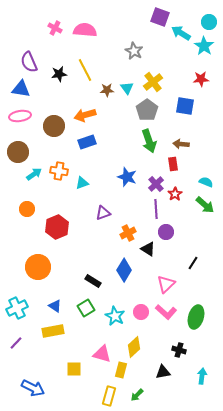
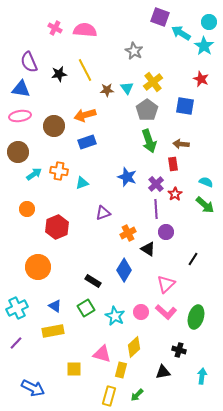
red star at (201, 79): rotated 28 degrees clockwise
black line at (193, 263): moved 4 px up
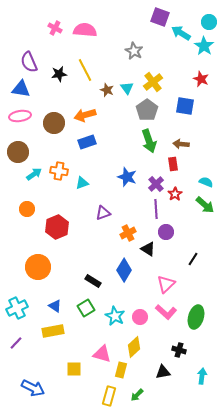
brown star at (107, 90): rotated 24 degrees clockwise
brown circle at (54, 126): moved 3 px up
pink circle at (141, 312): moved 1 px left, 5 px down
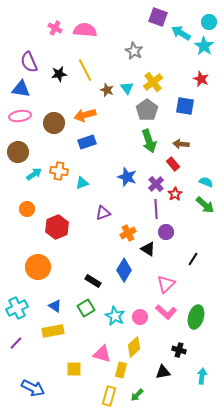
purple square at (160, 17): moved 2 px left
red rectangle at (173, 164): rotated 32 degrees counterclockwise
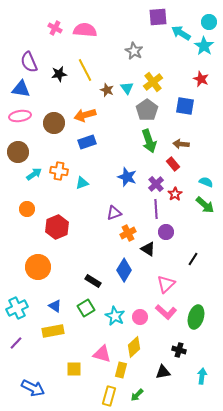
purple square at (158, 17): rotated 24 degrees counterclockwise
purple triangle at (103, 213): moved 11 px right
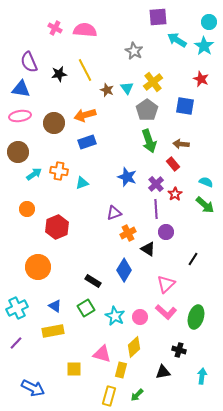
cyan arrow at (181, 33): moved 4 px left, 7 px down
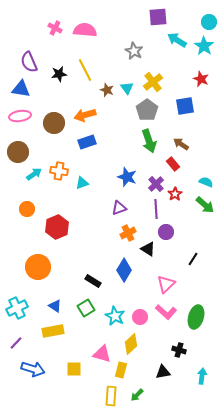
blue square at (185, 106): rotated 18 degrees counterclockwise
brown arrow at (181, 144): rotated 28 degrees clockwise
purple triangle at (114, 213): moved 5 px right, 5 px up
yellow diamond at (134, 347): moved 3 px left, 3 px up
blue arrow at (33, 388): moved 19 px up; rotated 10 degrees counterclockwise
yellow rectangle at (109, 396): moved 2 px right; rotated 12 degrees counterclockwise
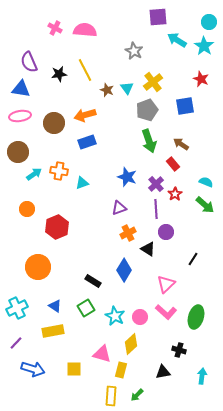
gray pentagon at (147, 110): rotated 15 degrees clockwise
